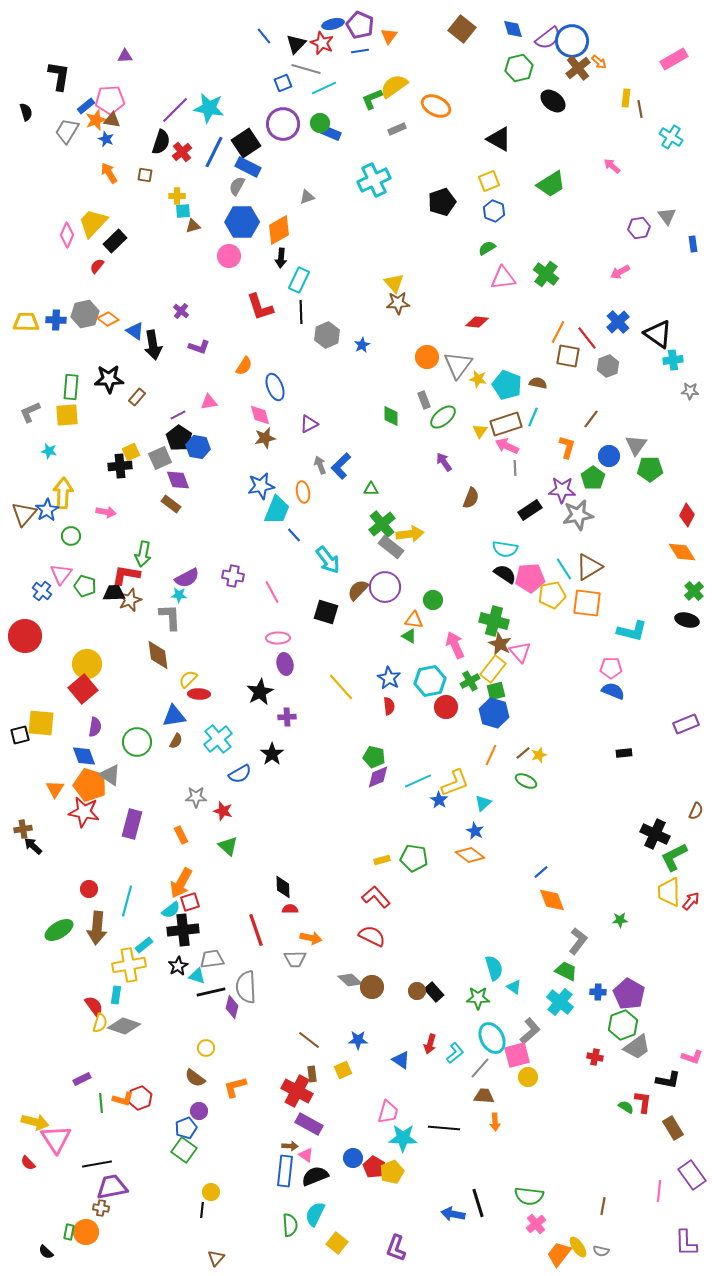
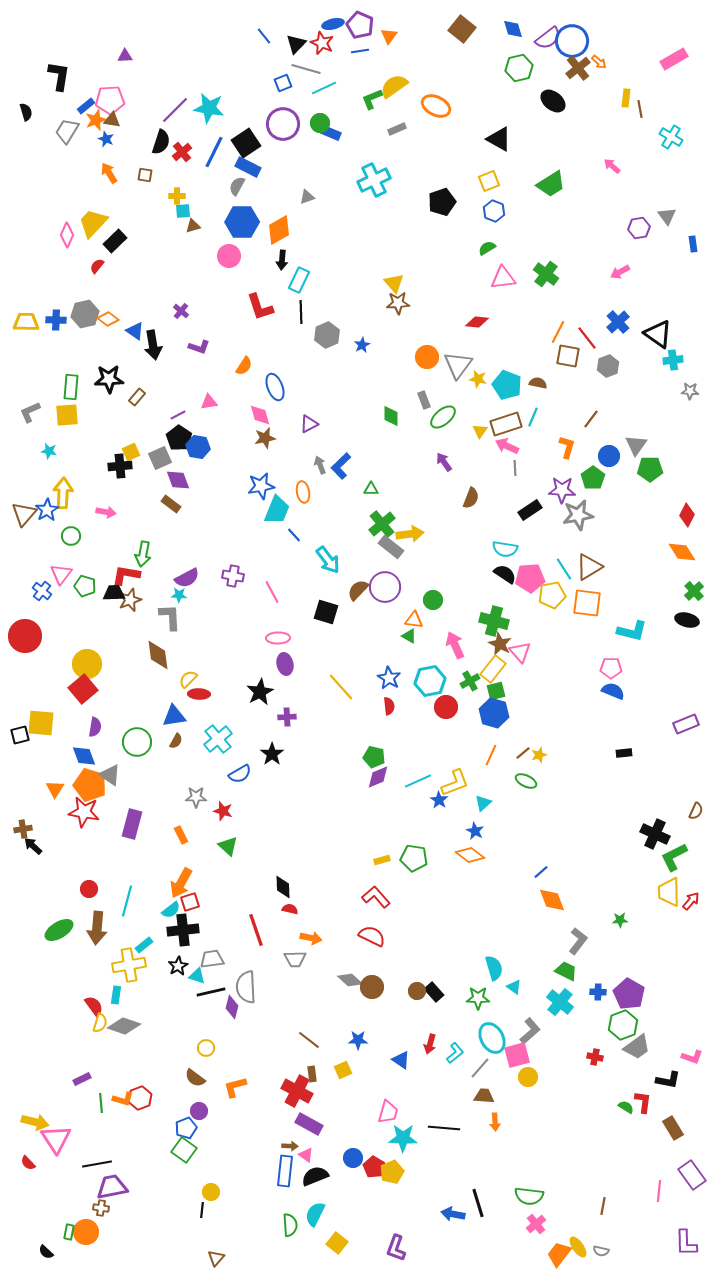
black arrow at (281, 258): moved 1 px right, 2 px down
red semicircle at (290, 909): rotated 14 degrees clockwise
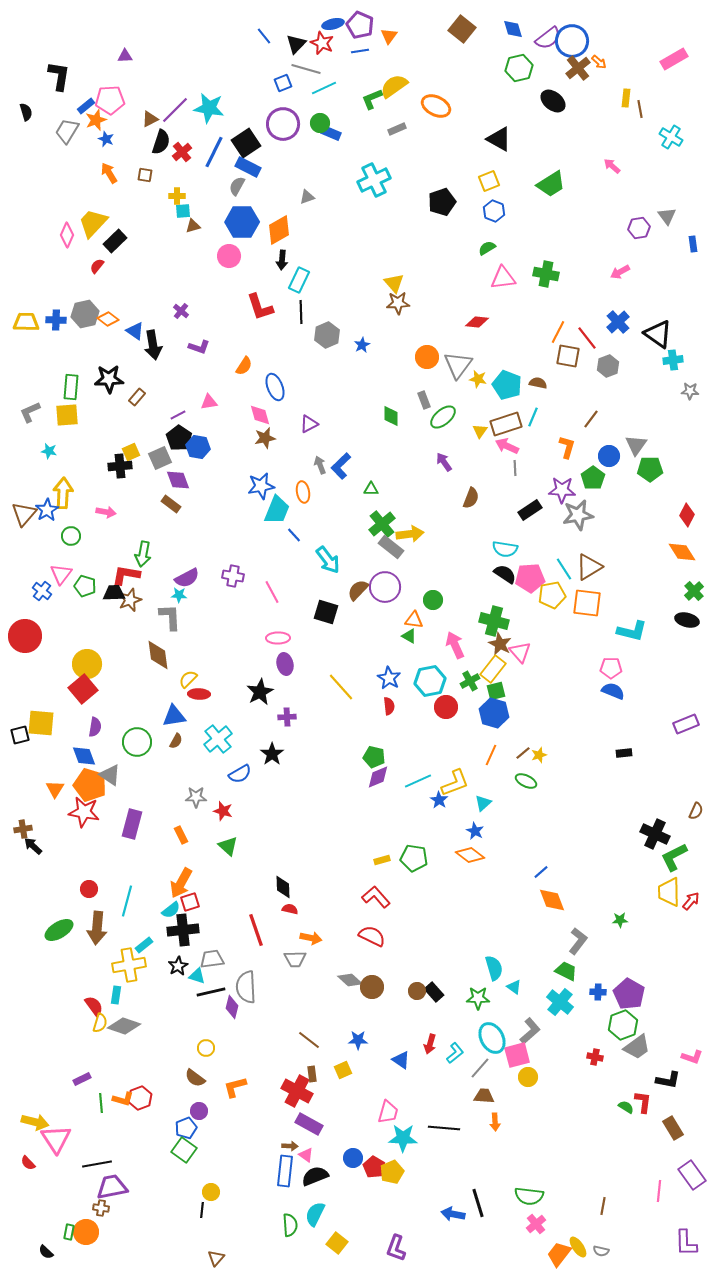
brown triangle at (112, 120): moved 38 px right, 1 px up; rotated 36 degrees counterclockwise
green cross at (546, 274): rotated 25 degrees counterclockwise
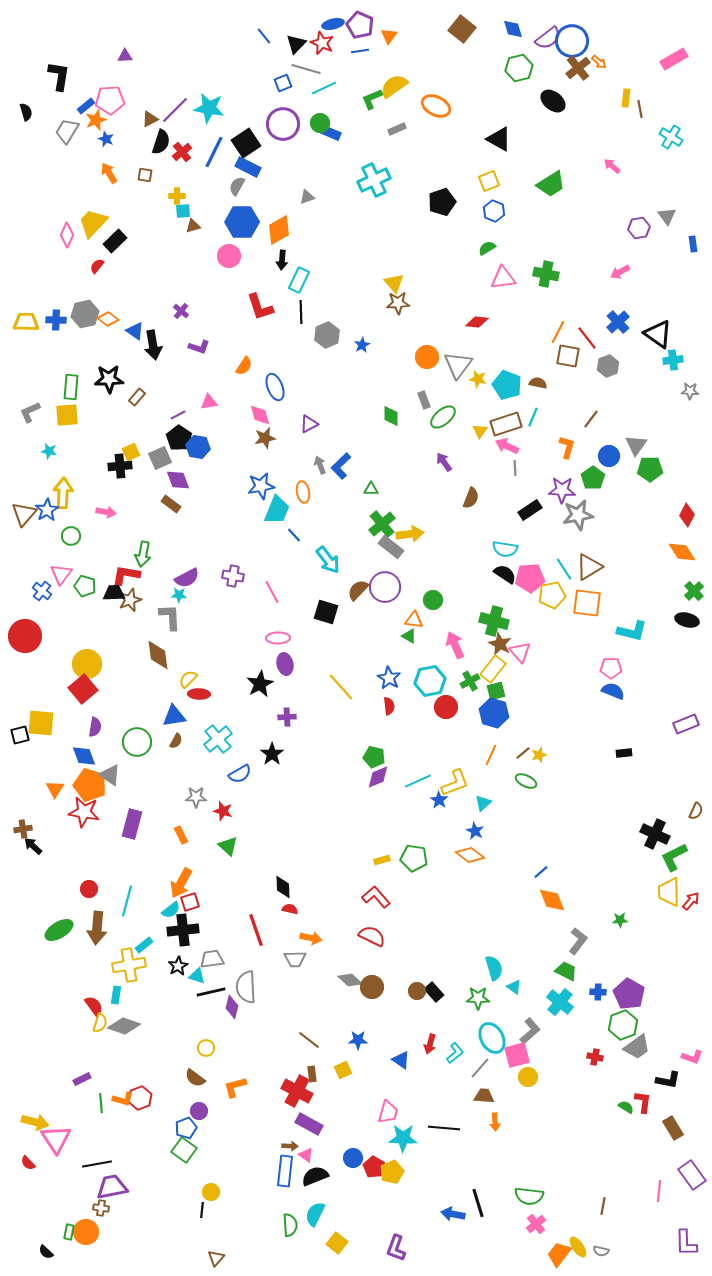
black star at (260, 692): moved 8 px up
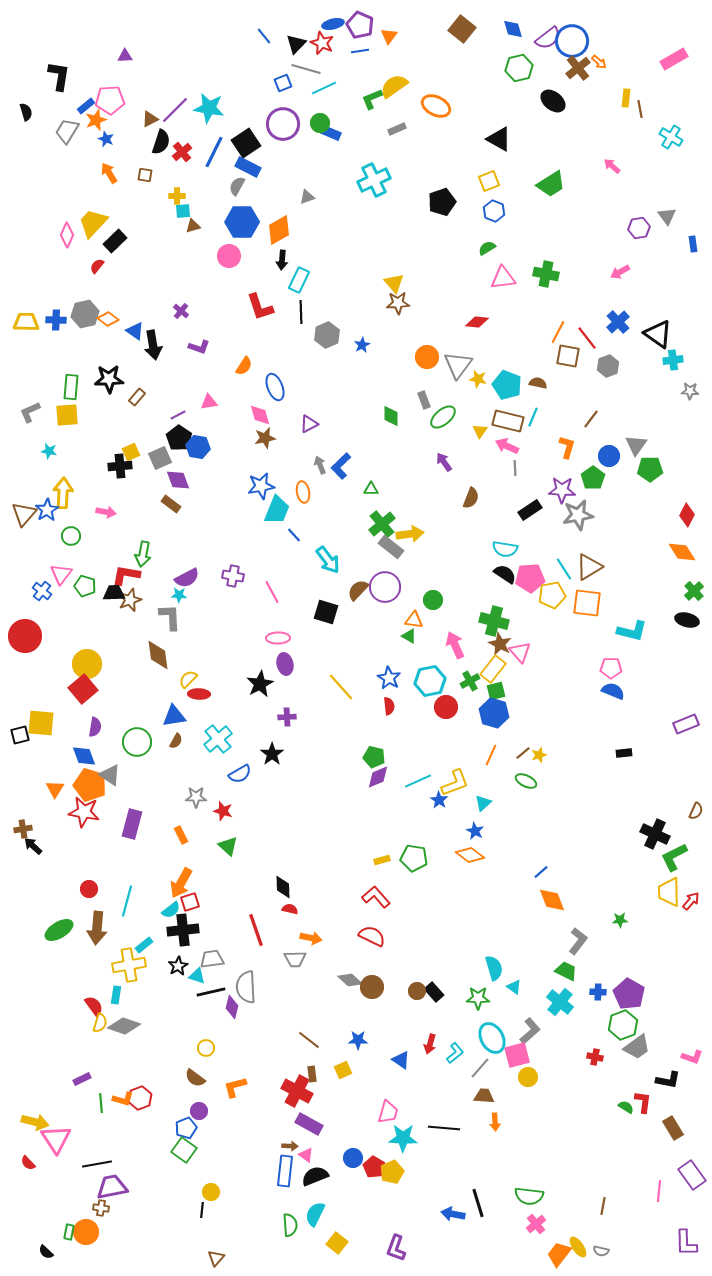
brown rectangle at (506, 424): moved 2 px right, 3 px up; rotated 32 degrees clockwise
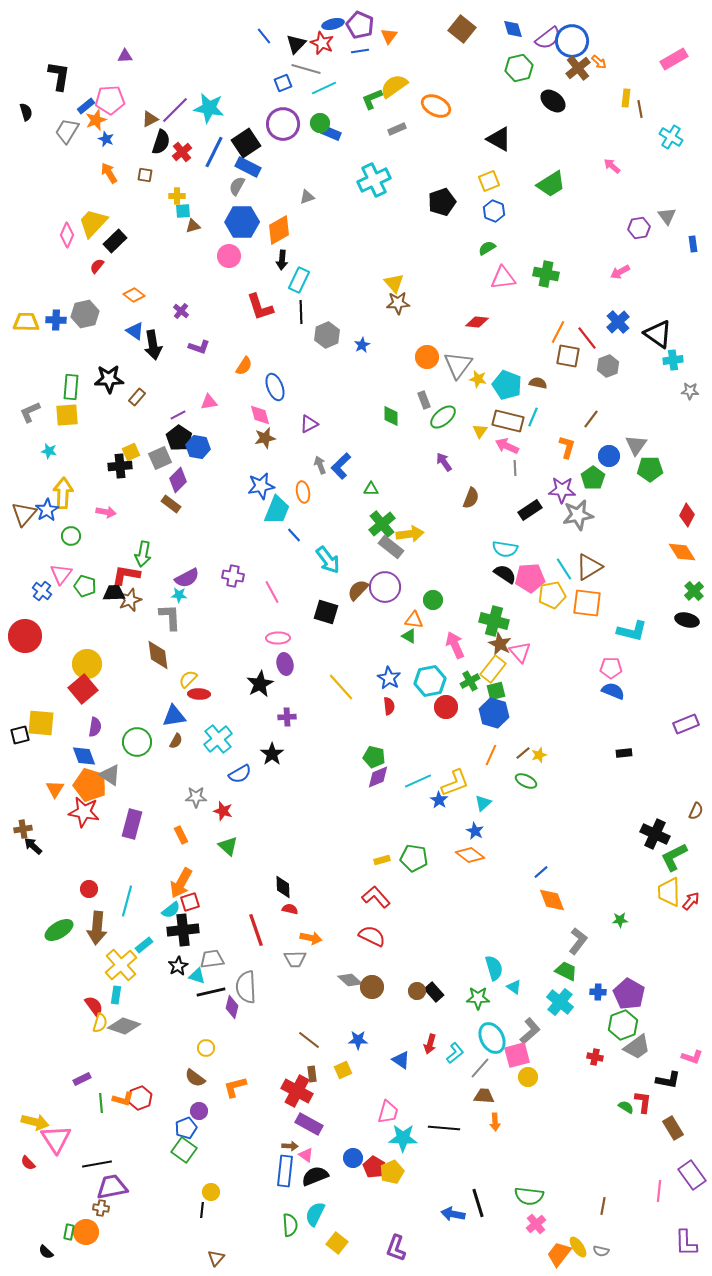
orange diamond at (108, 319): moved 26 px right, 24 px up
purple diamond at (178, 480): rotated 65 degrees clockwise
yellow cross at (129, 965): moved 8 px left; rotated 32 degrees counterclockwise
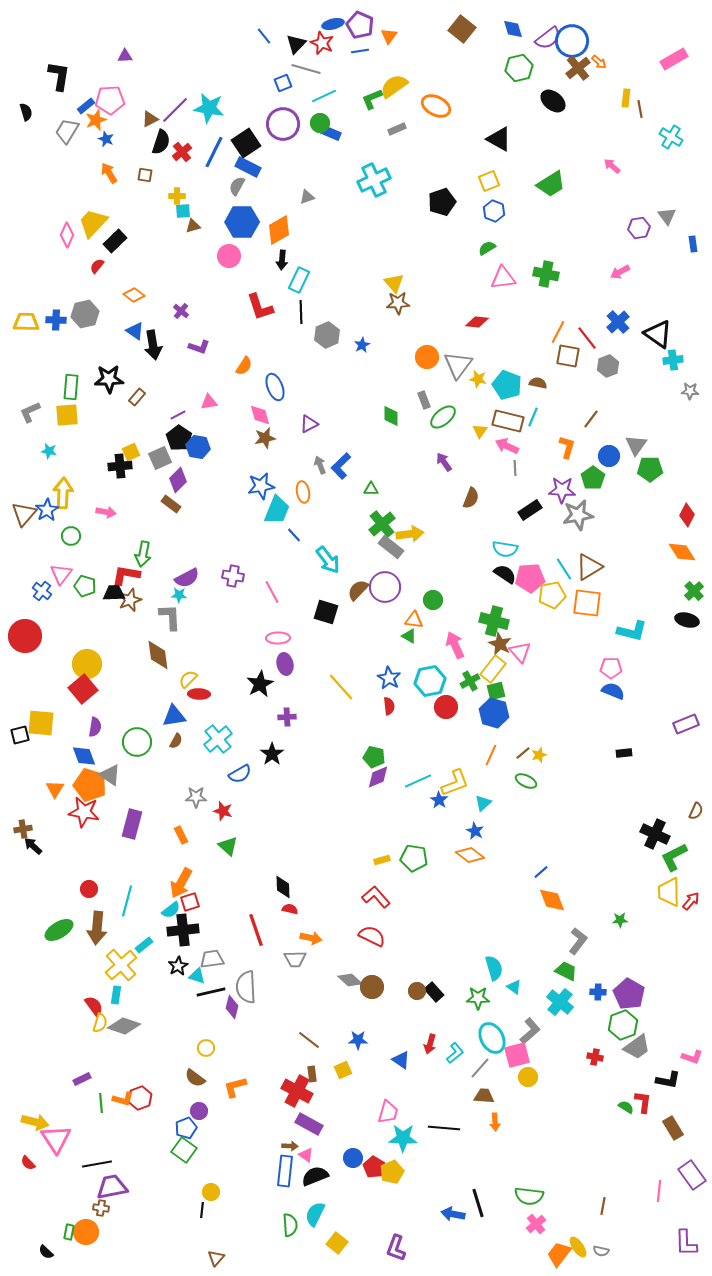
cyan line at (324, 88): moved 8 px down
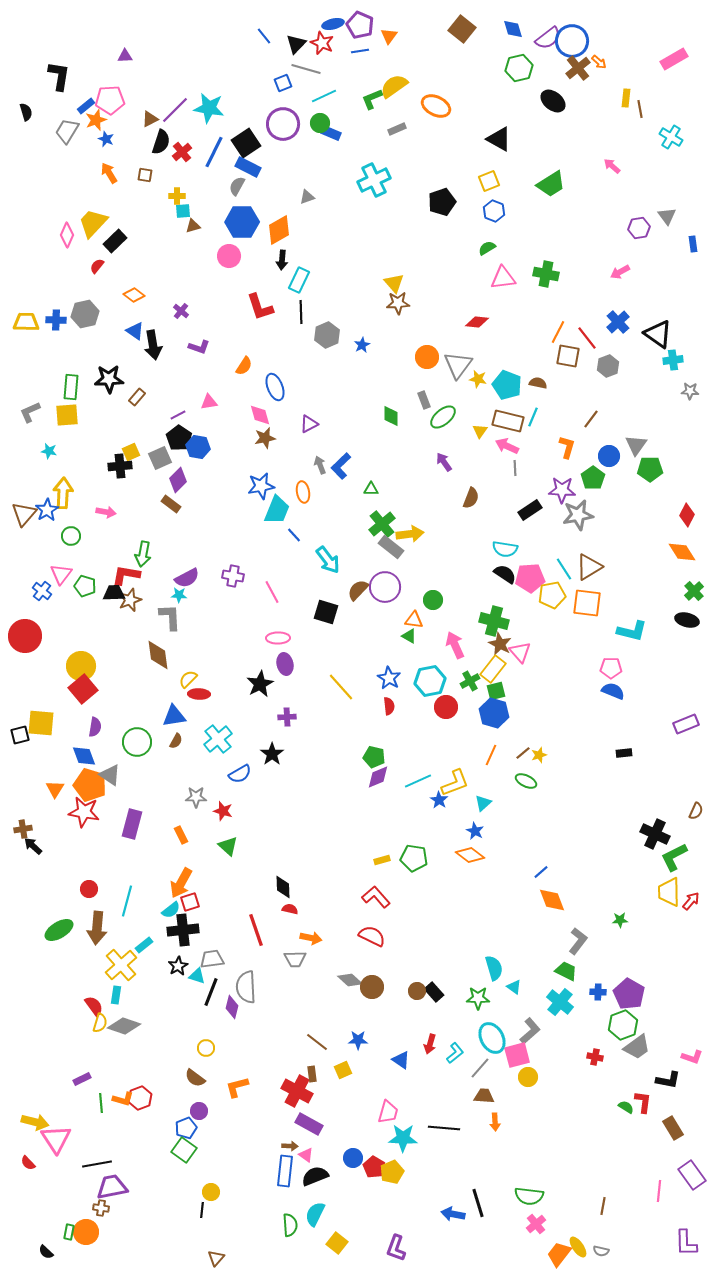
yellow circle at (87, 664): moved 6 px left, 2 px down
black line at (211, 992): rotated 56 degrees counterclockwise
brown line at (309, 1040): moved 8 px right, 2 px down
orange L-shape at (235, 1087): moved 2 px right
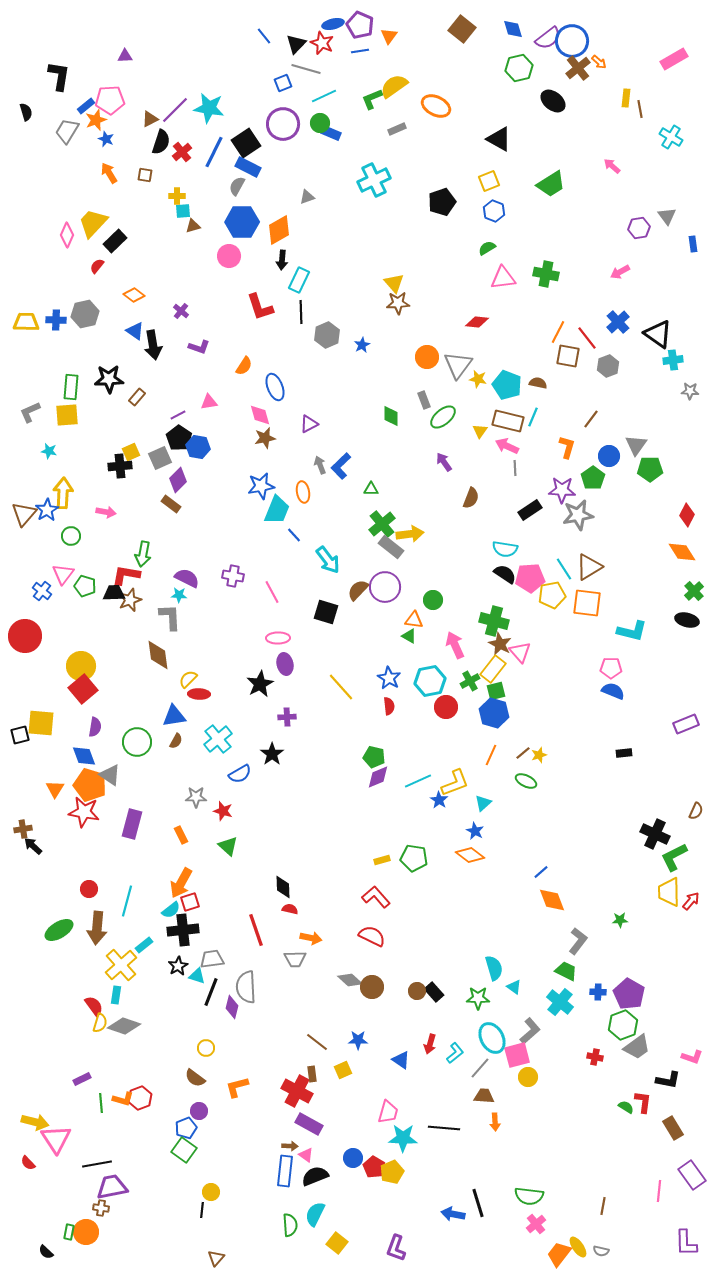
pink triangle at (61, 574): moved 2 px right
purple semicircle at (187, 578): rotated 125 degrees counterclockwise
